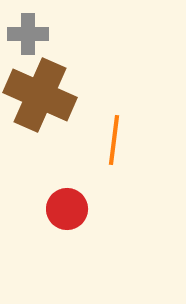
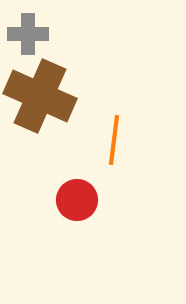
brown cross: moved 1 px down
red circle: moved 10 px right, 9 px up
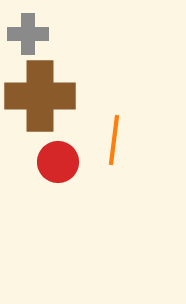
brown cross: rotated 24 degrees counterclockwise
red circle: moved 19 px left, 38 px up
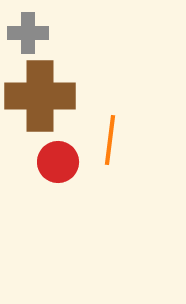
gray cross: moved 1 px up
orange line: moved 4 px left
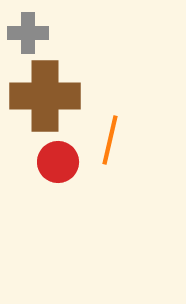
brown cross: moved 5 px right
orange line: rotated 6 degrees clockwise
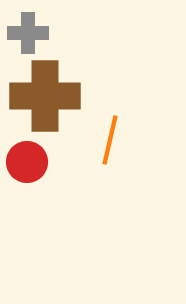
red circle: moved 31 px left
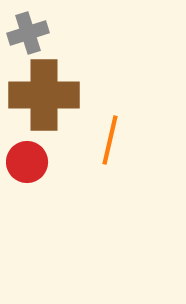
gray cross: rotated 18 degrees counterclockwise
brown cross: moved 1 px left, 1 px up
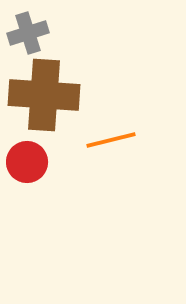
brown cross: rotated 4 degrees clockwise
orange line: moved 1 px right; rotated 63 degrees clockwise
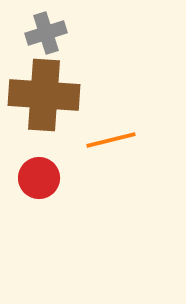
gray cross: moved 18 px right
red circle: moved 12 px right, 16 px down
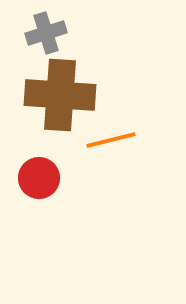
brown cross: moved 16 px right
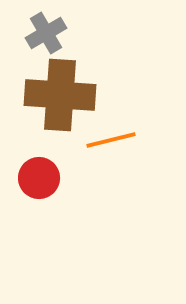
gray cross: rotated 12 degrees counterclockwise
